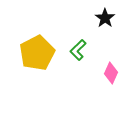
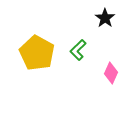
yellow pentagon: rotated 16 degrees counterclockwise
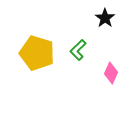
yellow pentagon: rotated 12 degrees counterclockwise
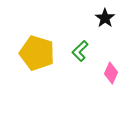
green L-shape: moved 2 px right, 1 px down
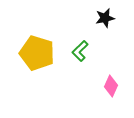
black star: rotated 24 degrees clockwise
pink diamond: moved 13 px down
